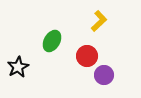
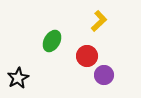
black star: moved 11 px down
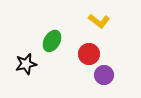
yellow L-shape: rotated 80 degrees clockwise
red circle: moved 2 px right, 2 px up
black star: moved 8 px right, 14 px up; rotated 15 degrees clockwise
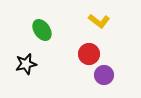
green ellipse: moved 10 px left, 11 px up; rotated 65 degrees counterclockwise
